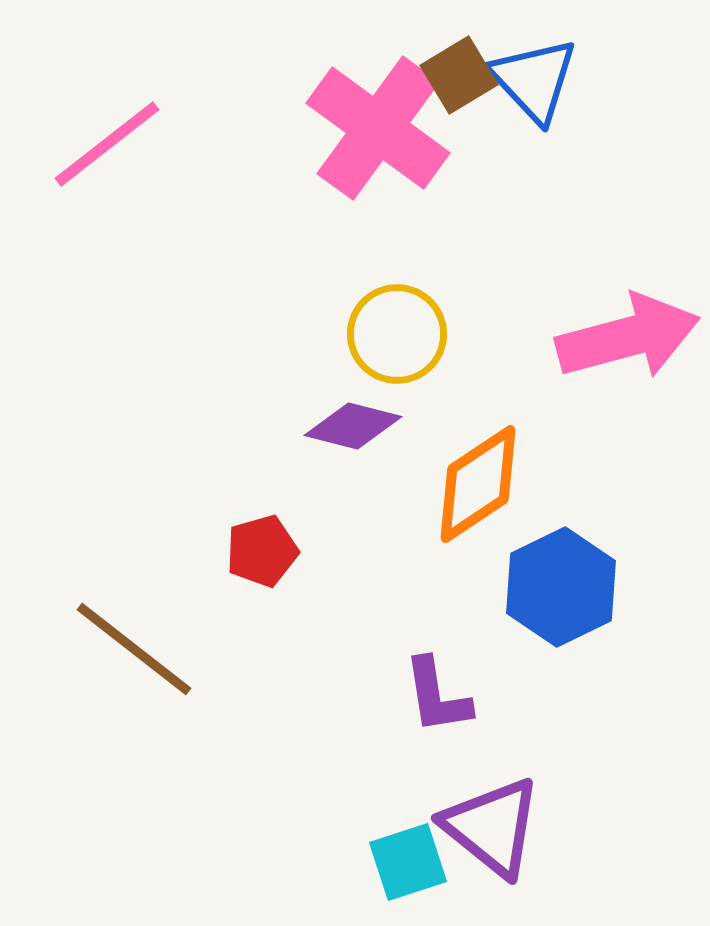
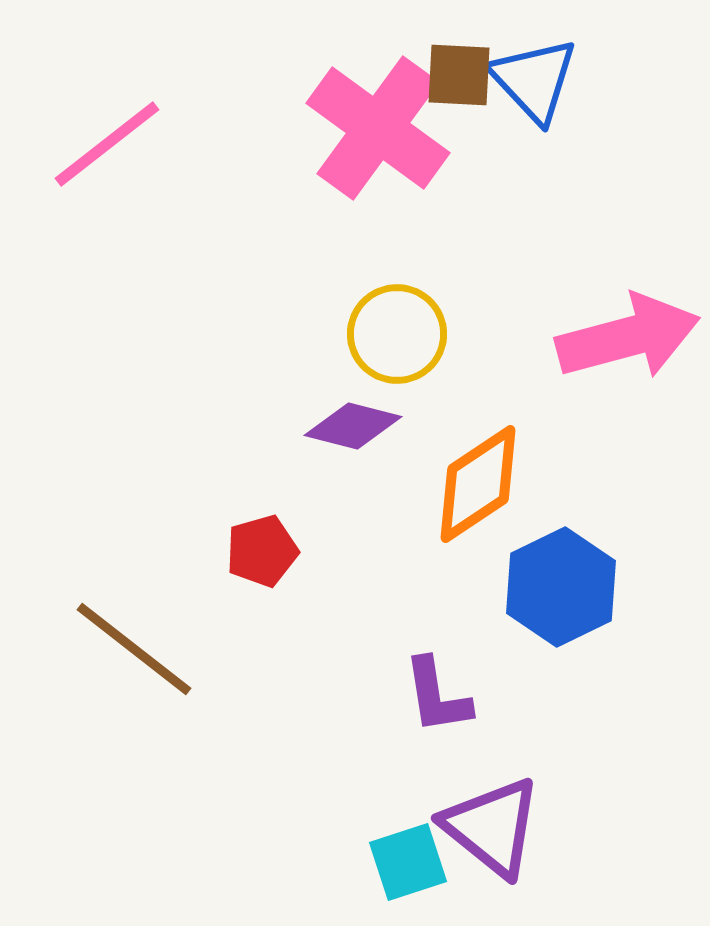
brown square: rotated 34 degrees clockwise
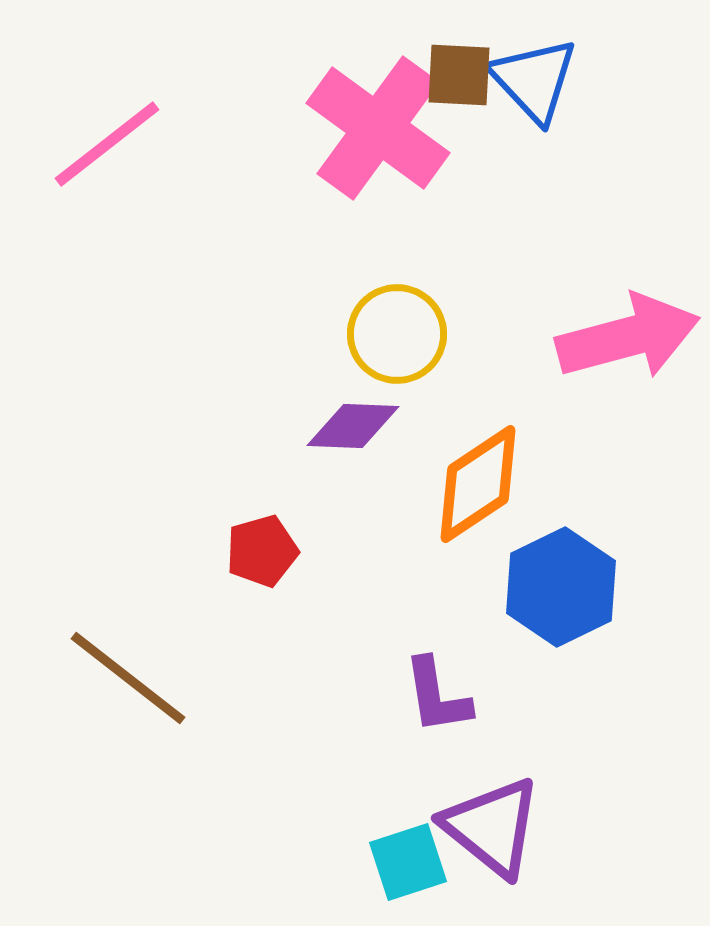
purple diamond: rotated 12 degrees counterclockwise
brown line: moved 6 px left, 29 px down
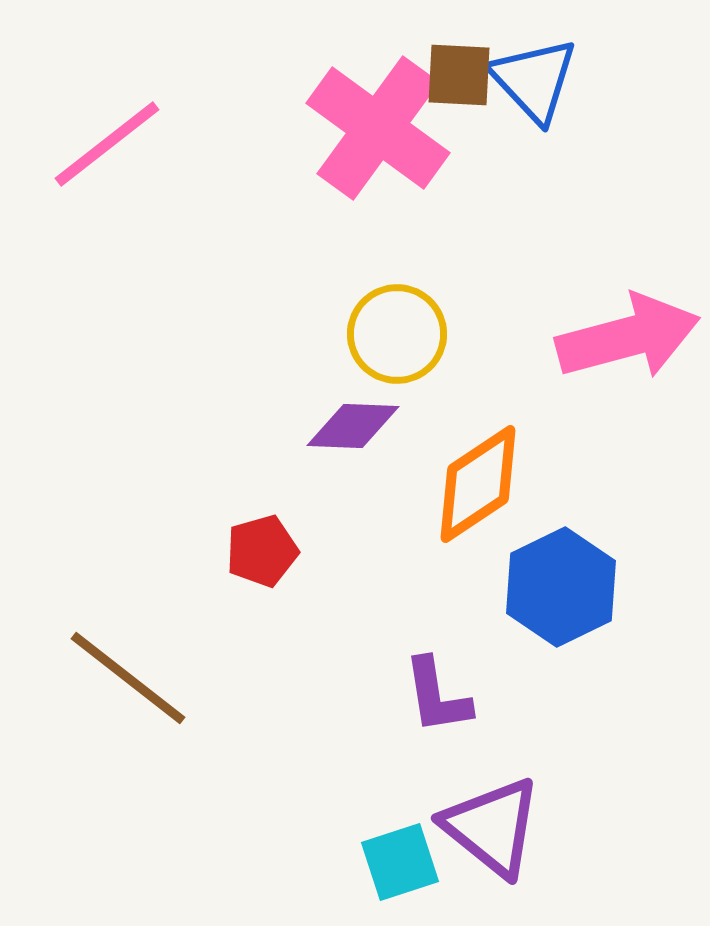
cyan square: moved 8 px left
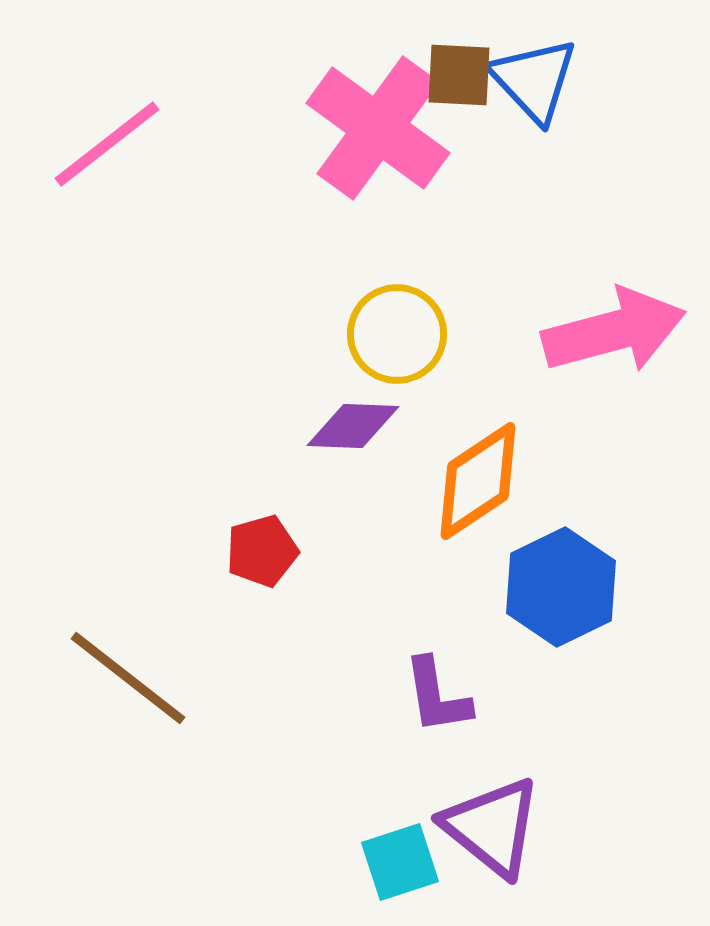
pink arrow: moved 14 px left, 6 px up
orange diamond: moved 3 px up
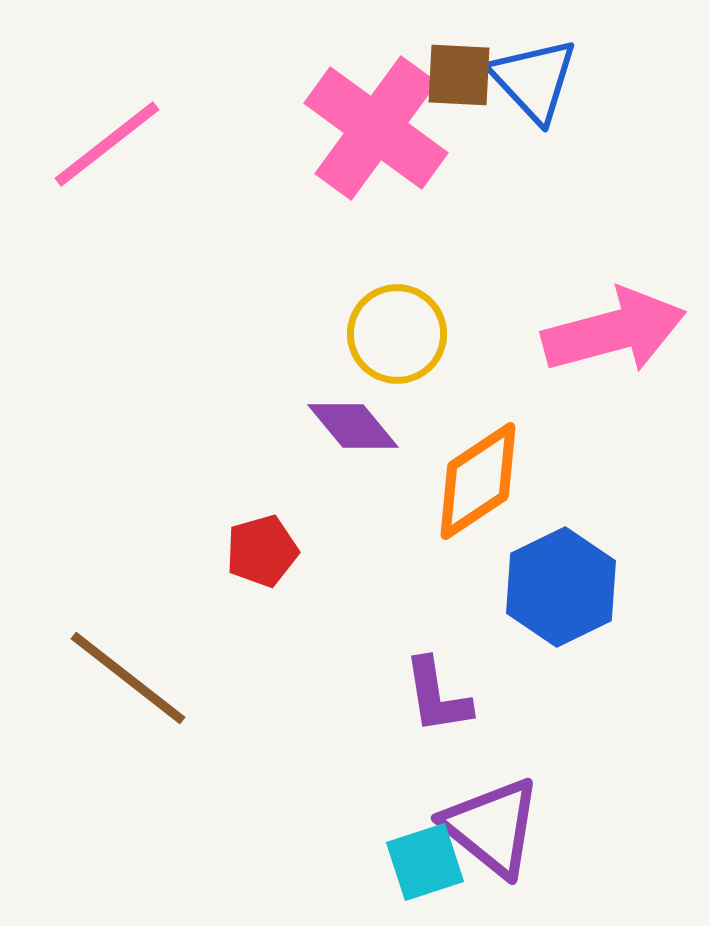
pink cross: moved 2 px left
purple diamond: rotated 48 degrees clockwise
cyan square: moved 25 px right
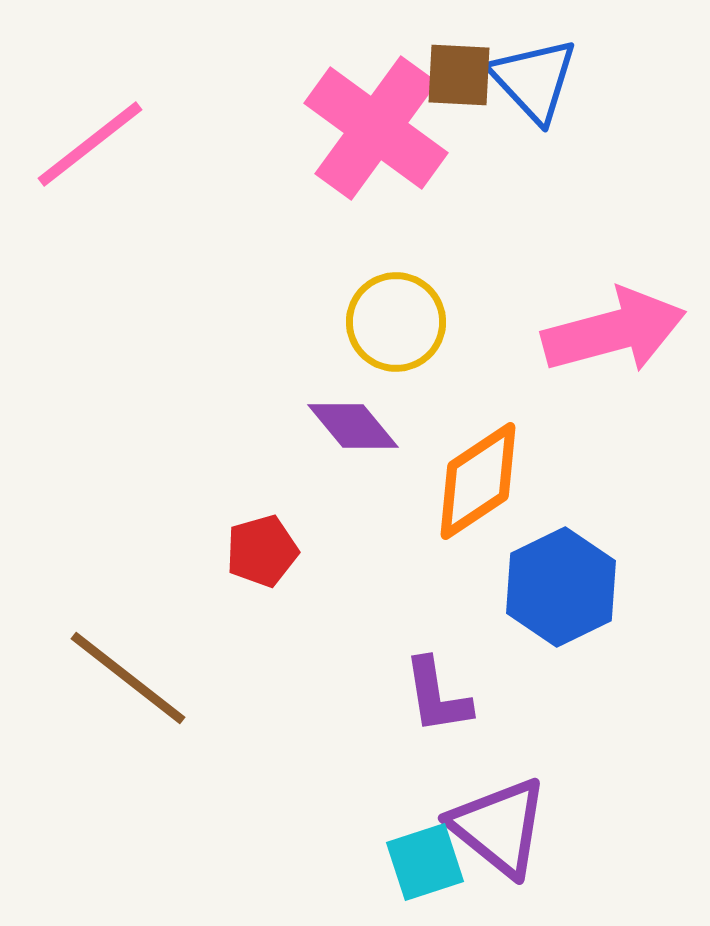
pink line: moved 17 px left
yellow circle: moved 1 px left, 12 px up
purple triangle: moved 7 px right
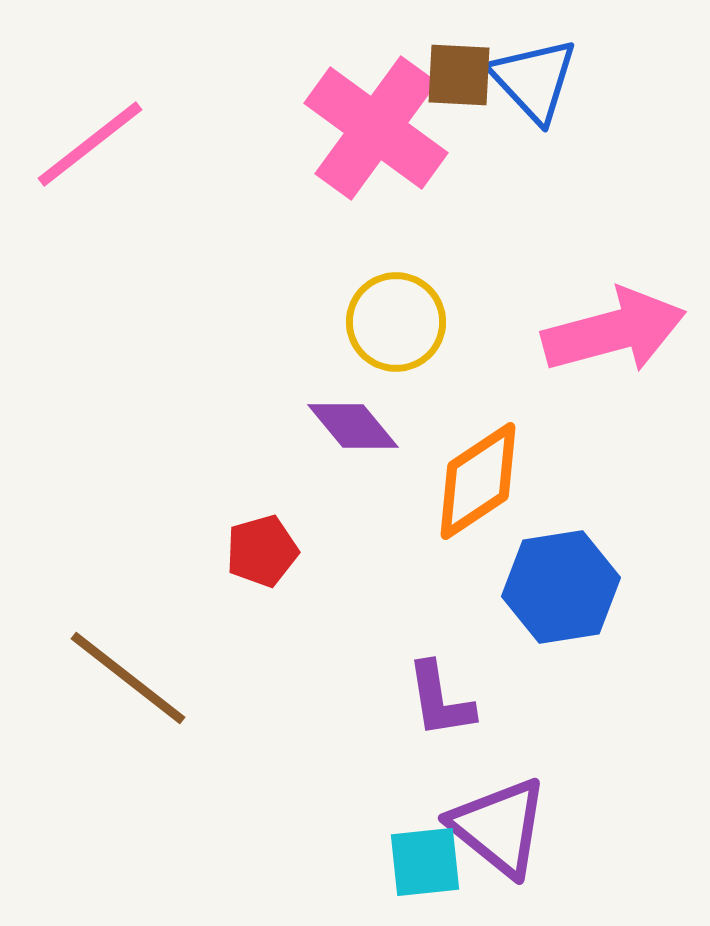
blue hexagon: rotated 17 degrees clockwise
purple L-shape: moved 3 px right, 4 px down
cyan square: rotated 12 degrees clockwise
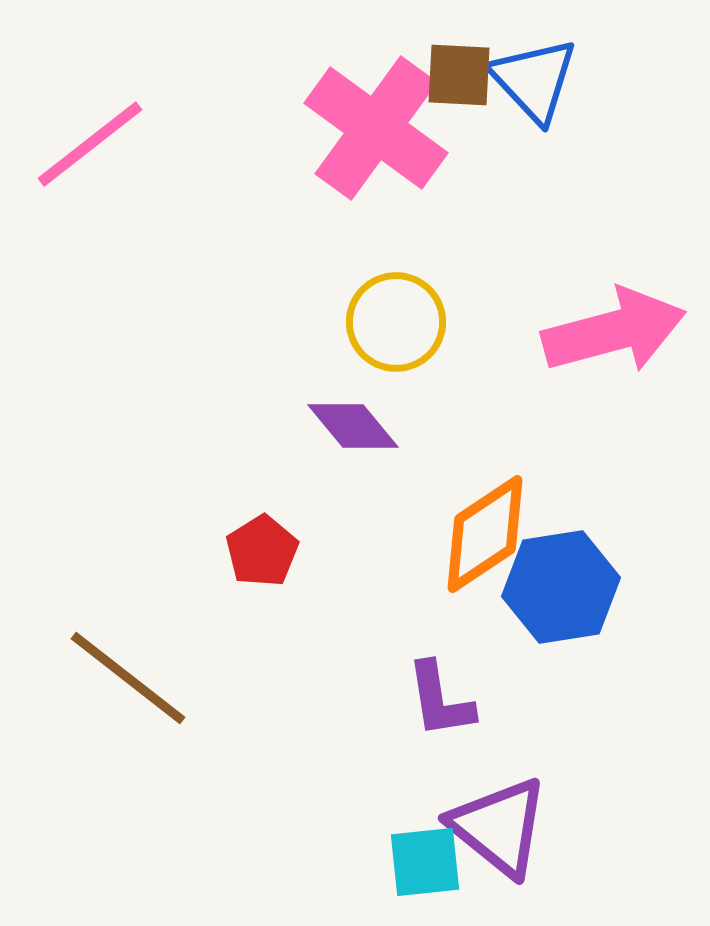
orange diamond: moved 7 px right, 53 px down
red pentagon: rotated 16 degrees counterclockwise
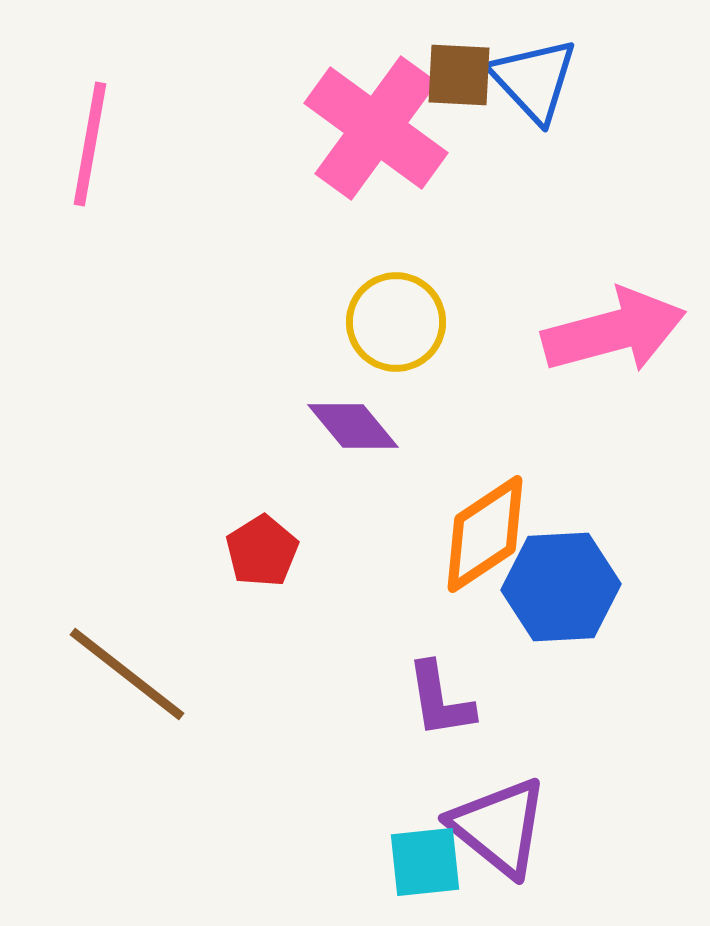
pink line: rotated 42 degrees counterclockwise
blue hexagon: rotated 6 degrees clockwise
brown line: moved 1 px left, 4 px up
